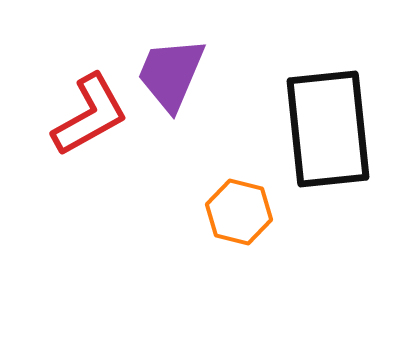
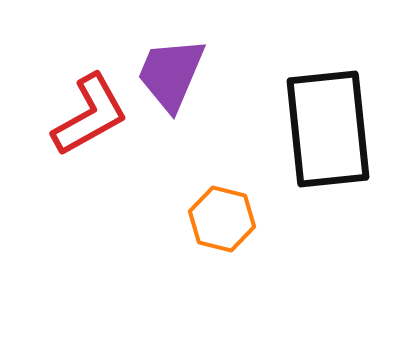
orange hexagon: moved 17 px left, 7 px down
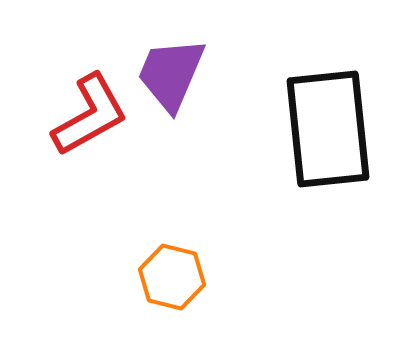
orange hexagon: moved 50 px left, 58 px down
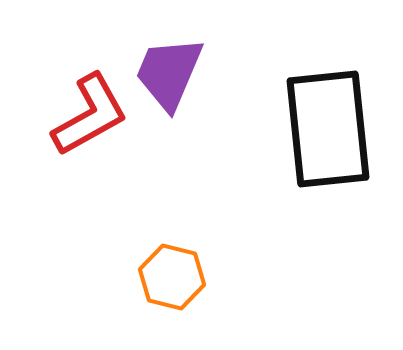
purple trapezoid: moved 2 px left, 1 px up
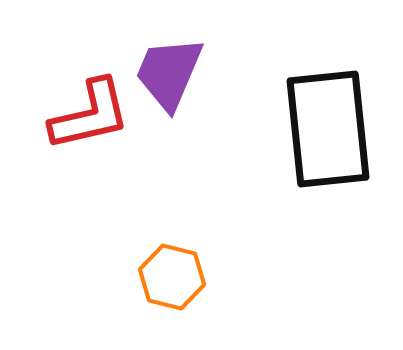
red L-shape: rotated 16 degrees clockwise
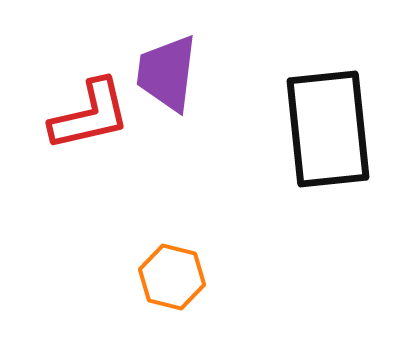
purple trapezoid: moved 2 px left; rotated 16 degrees counterclockwise
